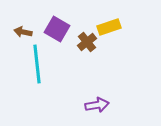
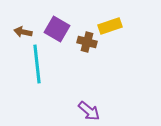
yellow rectangle: moved 1 px right, 1 px up
brown cross: rotated 36 degrees counterclockwise
purple arrow: moved 8 px left, 6 px down; rotated 50 degrees clockwise
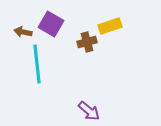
purple square: moved 6 px left, 5 px up
brown cross: rotated 30 degrees counterclockwise
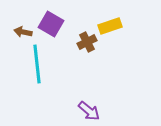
brown cross: rotated 12 degrees counterclockwise
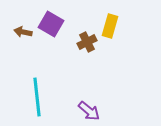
yellow rectangle: rotated 55 degrees counterclockwise
cyan line: moved 33 px down
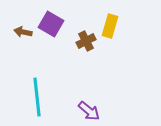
brown cross: moved 1 px left, 1 px up
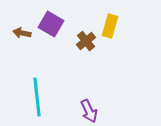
brown arrow: moved 1 px left, 1 px down
brown cross: rotated 12 degrees counterclockwise
purple arrow: rotated 25 degrees clockwise
